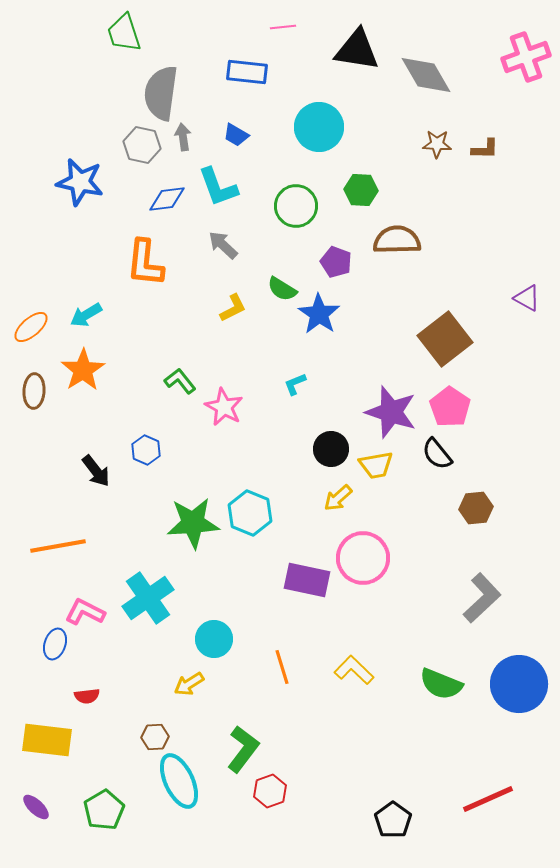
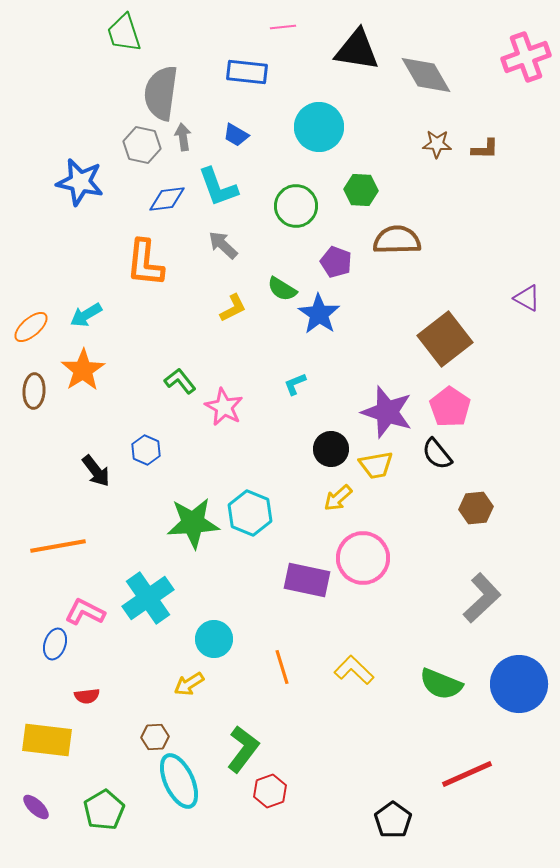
purple star at (391, 412): moved 4 px left
red line at (488, 799): moved 21 px left, 25 px up
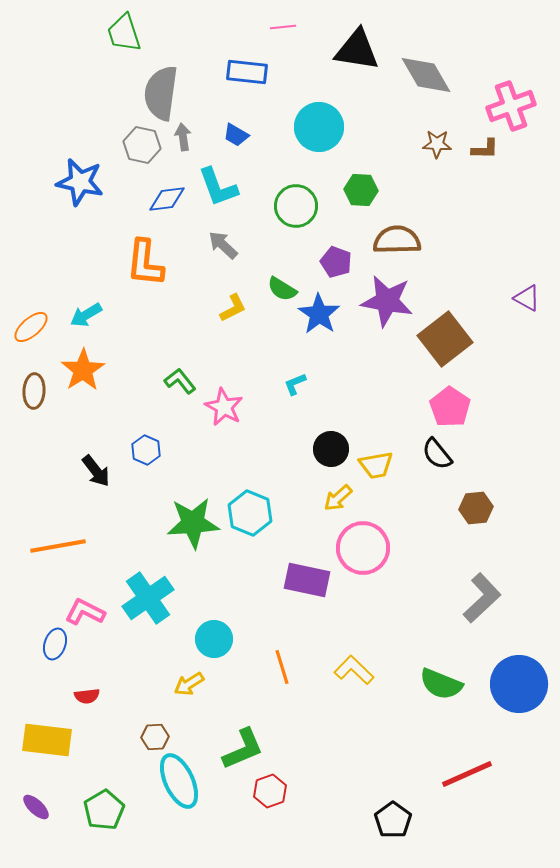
pink cross at (526, 57): moved 15 px left, 49 px down
purple star at (387, 412): moved 111 px up; rotated 8 degrees counterclockwise
pink circle at (363, 558): moved 10 px up
green L-shape at (243, 749): rotated 30 degrees clockwise
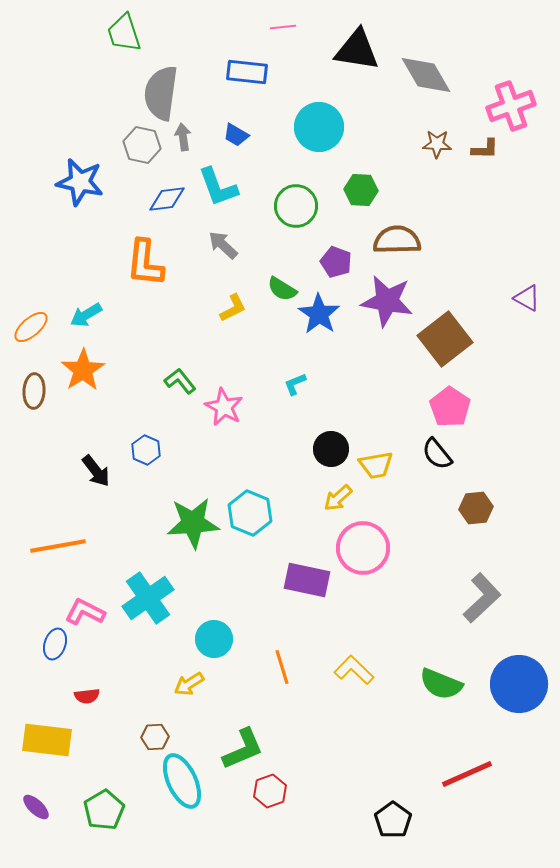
cyan ellipse at (179, 781): moved 3 px right
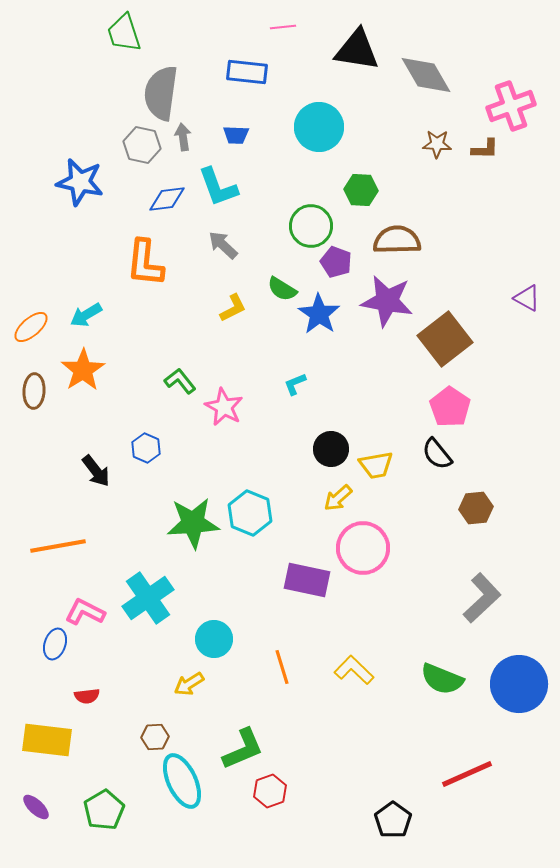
blue trapezoid at (236, 135): rotated 28 degrees counterclockwise
green circle at (296, 206): moved 15 px right, 20 px down
blue hexagon at (146, 450): moved 2 px up
green semicircle at (441, 684): moved 1 px right, 5 px up
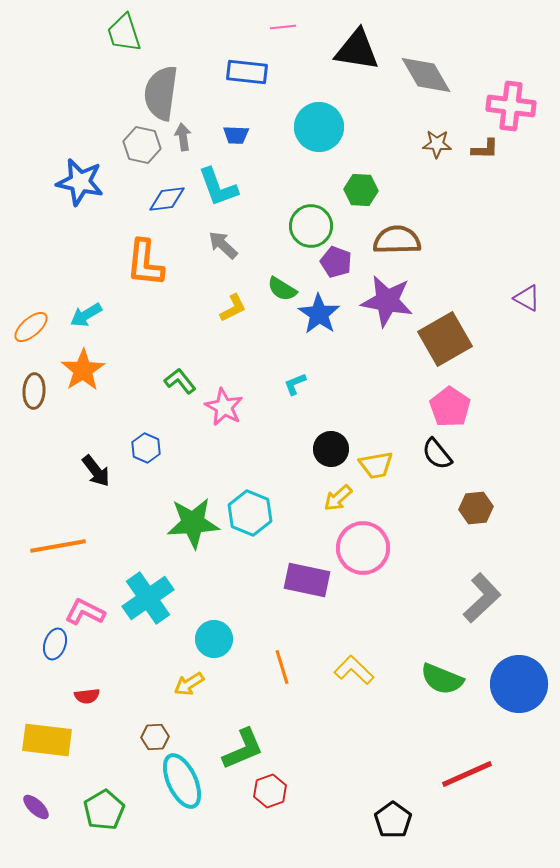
pink cross at (511, 106): rotated 27 degrees clockwise
brown square at (445, 339): rotated 8 degrees clockwise
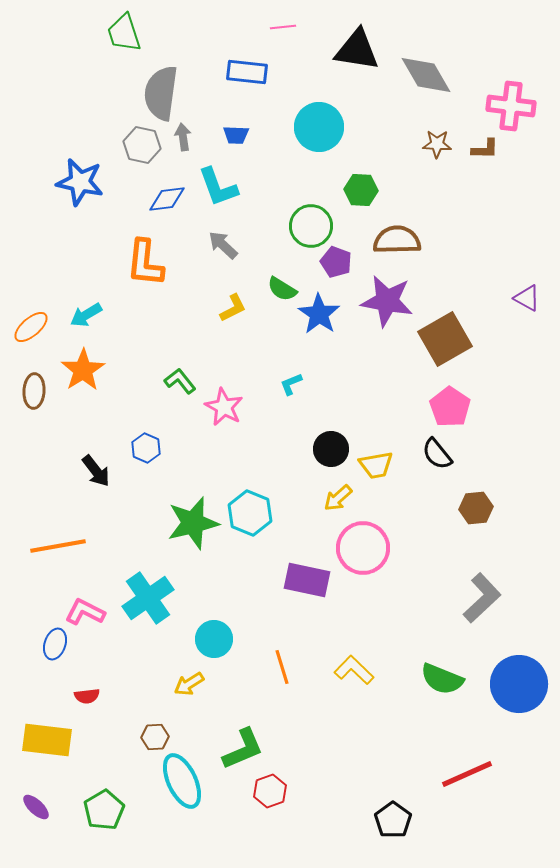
cyan L-shape at (295, 384): moved 4 px left
green star at (193, 523): rotated 10 degrees counterclockwise
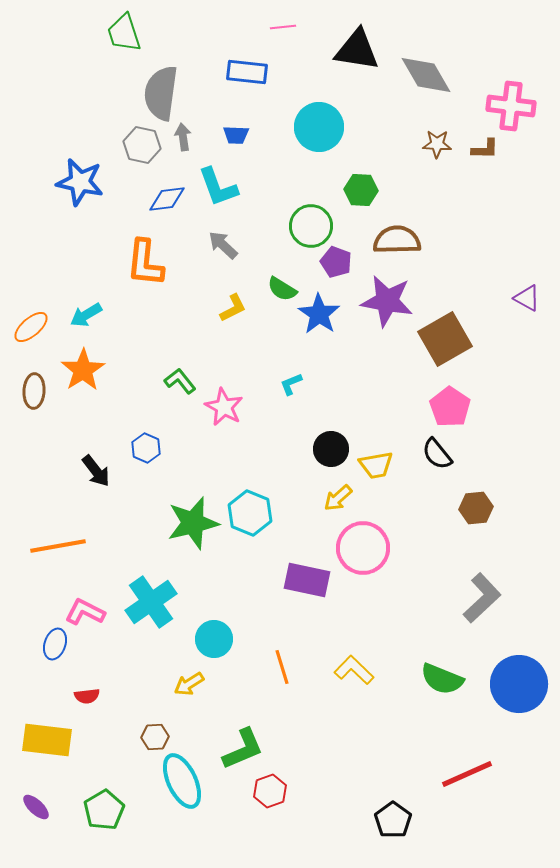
cyan cross at (148, 598): moved 3 px right, 4 px down
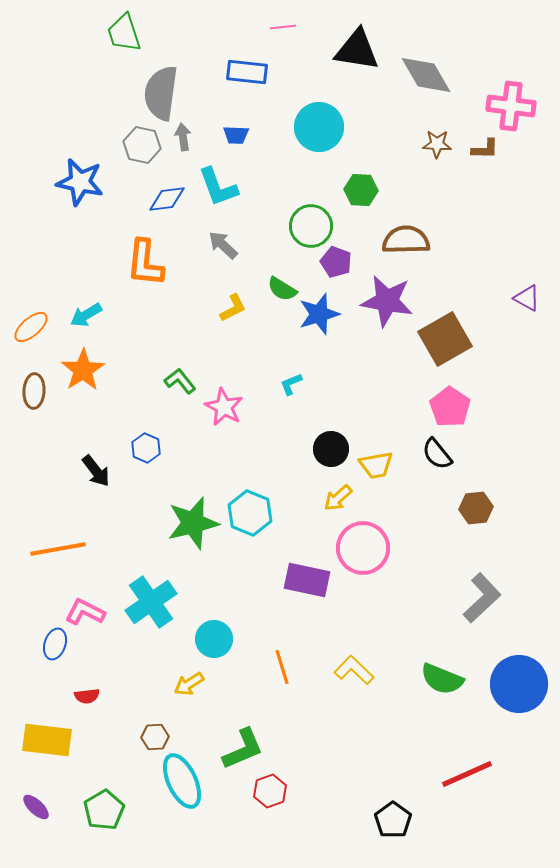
brown semicircle at (397, 240): moved 9 px right
blue star at (319, 314): rotated 21 degrees clockwise
orange line at (58, 546): moved 3 px down
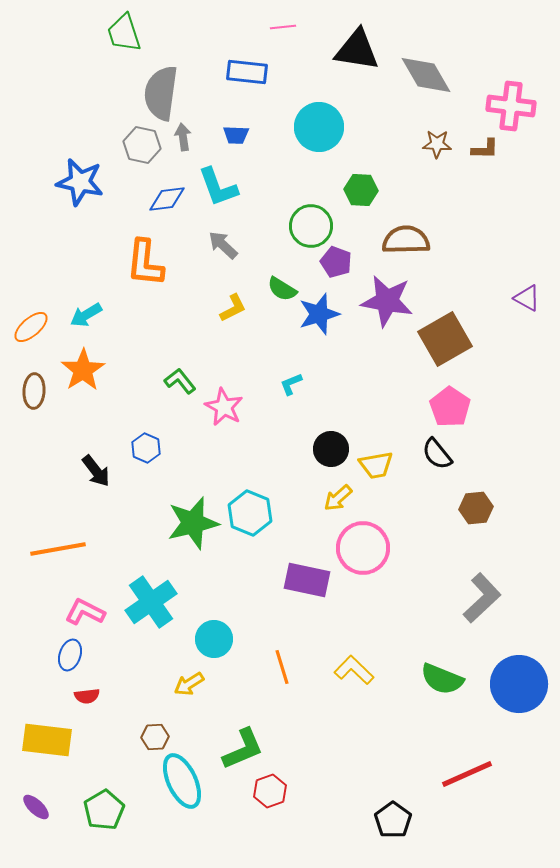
blue ellipse at (55, 644): moved 15 px right, 11 px down
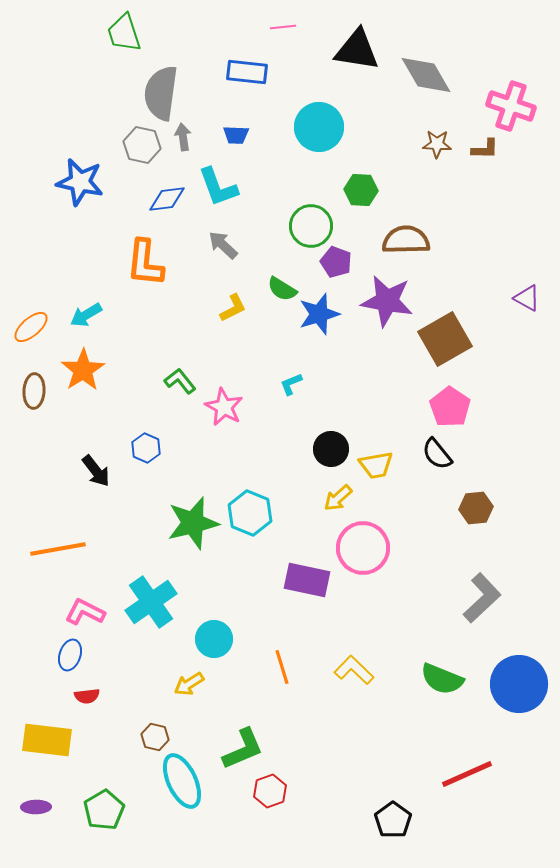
pink cross at (511, 106): rotated 12 degrees clockwise
brown hexagon at (155, 737): rotated 16 degrees clockwise
purple ellipse at (36, 807): rotated 44 degrees counterclockwise
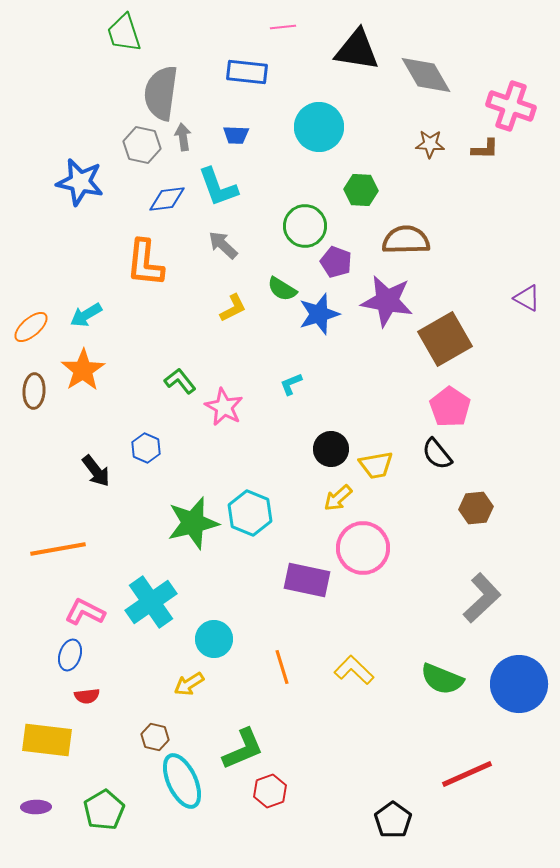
brown star at (437, 144): moved 7 px left
green circle at (311, 226): moved 6 px left
